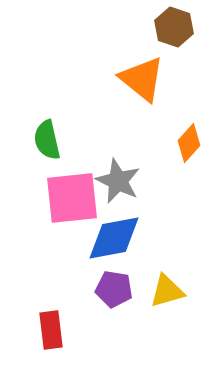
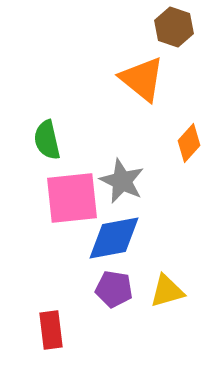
gray star: moved 4 px right
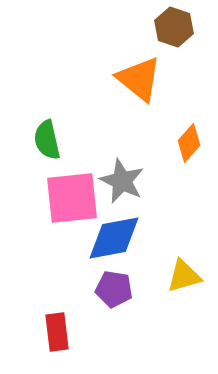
orange triangle: moved 3 px left
yellow triangle: moved 17 px right, 15 px up
red rectangle: moved 6 px right, 2 px down
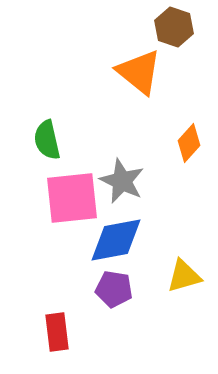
orange triangle: moved 7 px up
blue diamond: moved 2 px right, 2 px down
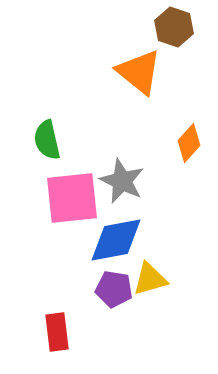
yellow triangle: moved 34 px left, 3 px down
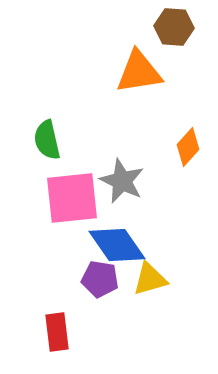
brown hexagon: rotated 15 degrees counterclockwise
orange triangle: rotated 48 degrees counterclockwise
orange diamond: moved 1 px left, 4 px down
blue diamond: moved 1 px right, 5 px down; rotated 66 degrees clockwise
purple pentagon: moved 14 px left, 10 px up
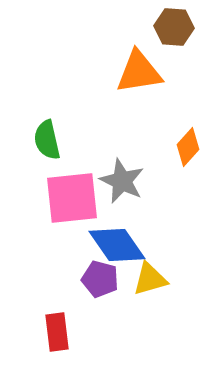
purple pentagon: rotated 6 degrees clockwise
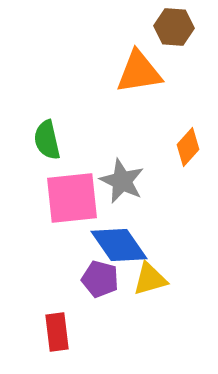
blue diamond: moved 2 px right
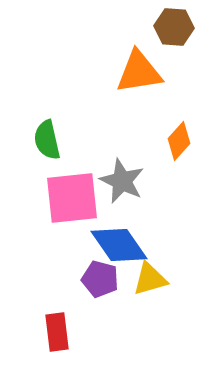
orange diamond: moved 9 px left, 6 px up
